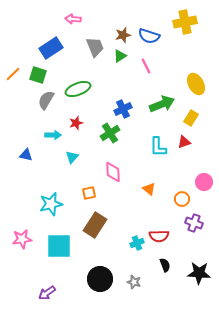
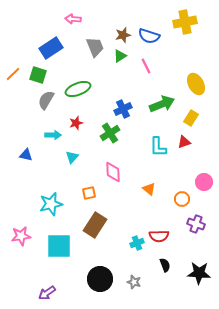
purple cross: moved 2 px right, 1 px down
pink star: moved 1 px left, 3 px up
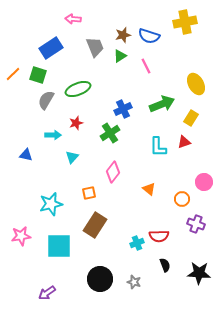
pink diamond: rotated 40 degrees clockwise
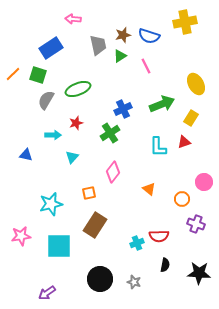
gray trapezoid: moved 3 px right, 2 px up; rotated 10 degrees clockwise
black semicircle: rotated 32 degrees clockwise
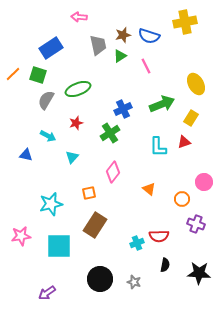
pink arrow: moved 6 px right, 2 px up
cyan arrow: moved 5 px left, 1 px down; rotated 28 degrees clockwise
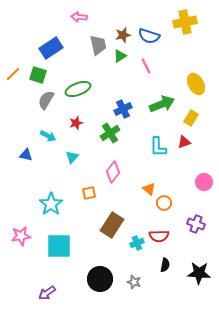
orange circle: moved 18 px left, 4 px down
cyan star: rotated 20 degrees counterclockwise
brown rectangle: moved 17 px right
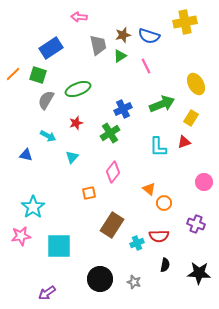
cyan star: moved 18 px left, 3 px down
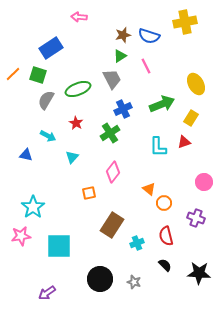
gray trapezoid: moved 14 px right, 34 px down; rotated 15 degrees counterclockwise
red star: rotated 24 degrees counterclockwise
purple cross: moved 6 px up
red semicircle: moved 7 px right; rotated 78 degrees clockwise
black semicircle: rotated 56 degrees counterclockwise
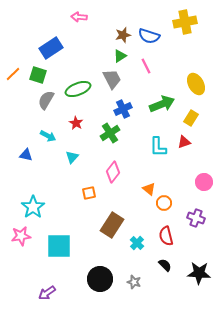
cyan cross: rotated 24 degrees counterclockwise
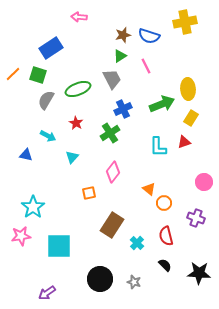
yellow ellipse: moved 8 px left, 5 px down; rotated 25 degrees clockwise
